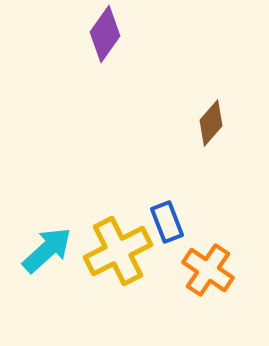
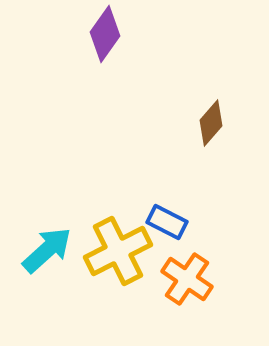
blue rectangle: rotated 42 degrees counterclockwise
orange cross: moved 21 px left, 9 px down
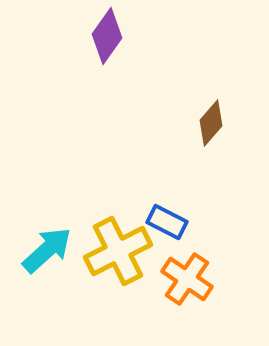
purple diamond: moved 2 px right, 2 px down
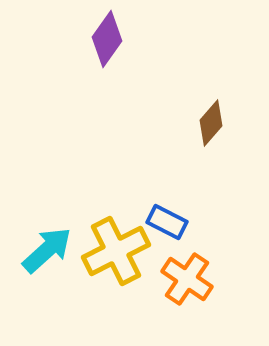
purple diamond: moved 3 px down
yellow cross: moved 2 px left
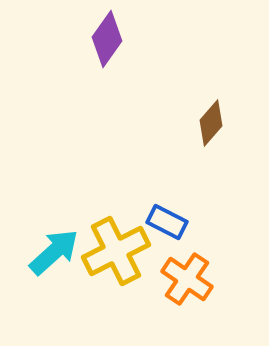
cyan arrow: moved 7 px right, 2 px down
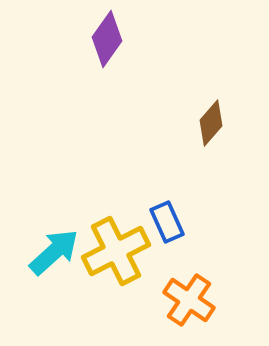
blue rectangle: rotated 39 degrees clockwise
orange cross: moved 2 px right, 21 px down
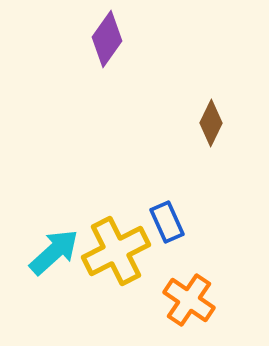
brown diamond: rotated 15 degrees counterclockwise
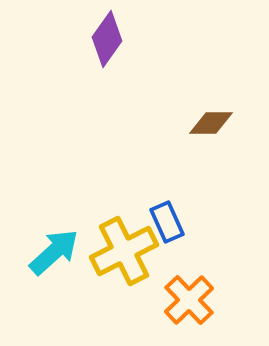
brown diamond: rotated 63 degrees clockwise
yellow cross: moved 8 px right
orange cross: rotated 12 degrees clockwise
